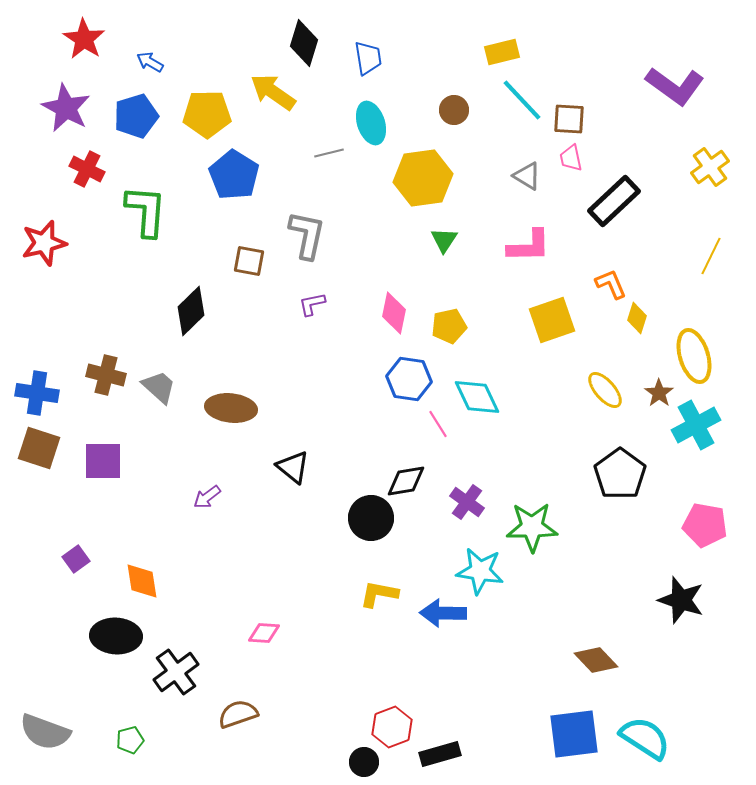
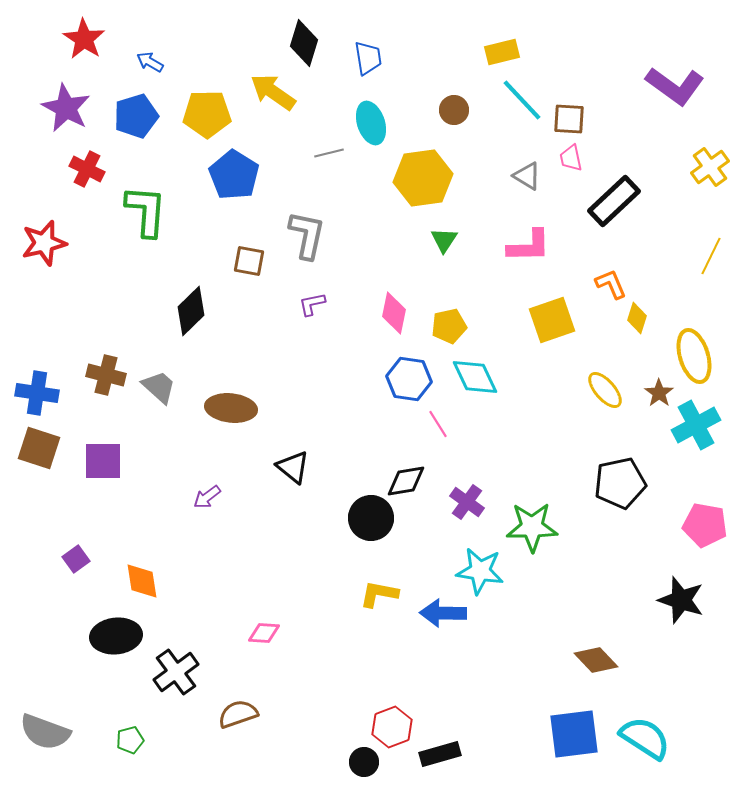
cyan diamond at (477, 397): moved 2 px left, 20 px up
black pentagon at (620, 474): moved 9 px down; rotated 24 degrees clockwise
black ellipse at (116, 636): rotated 9 degrees counterclockwise
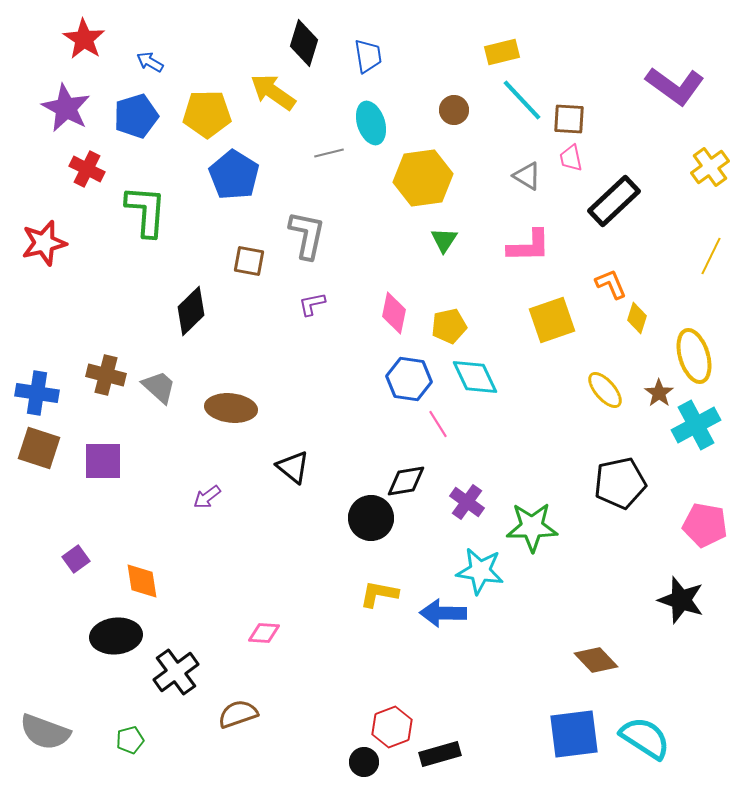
blue trapezoid at (368, 58): moved 2 px up
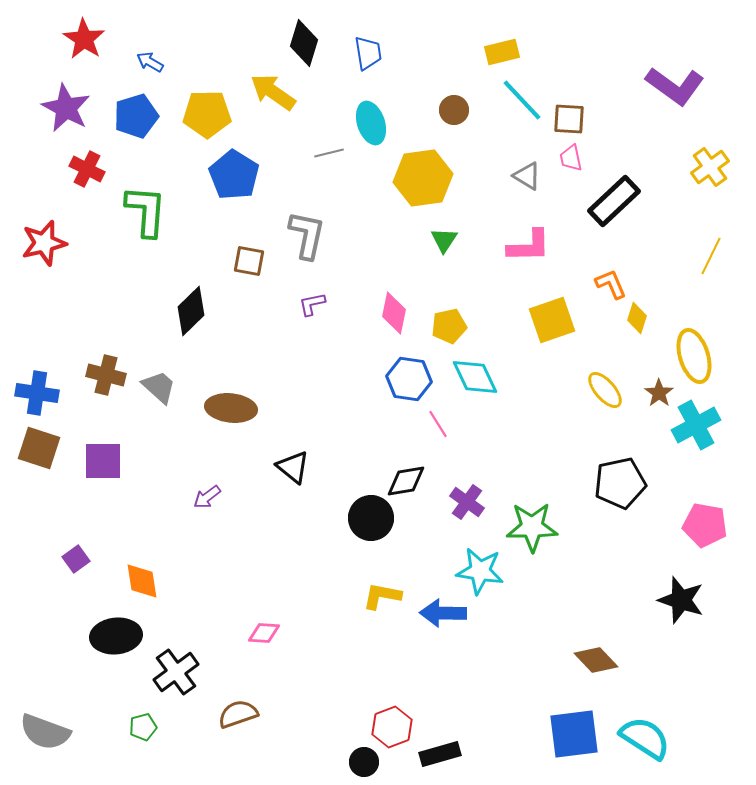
blue trapezoid at (368, 56): moved 3 px up
yellow L-shape at (379, 594): moved 3 px right, 2 px down
green pentagon at (130, 740): moved 13 px right, 13 px up
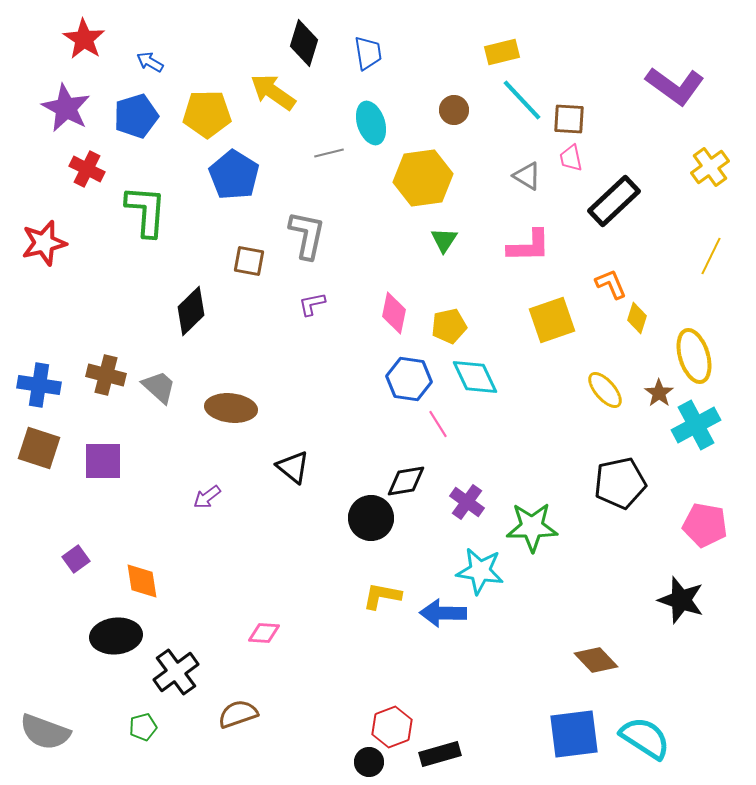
blue cross at (37, 393): moved 2 px right, 8 px up
black circle at (364, 762): moved 5 px right
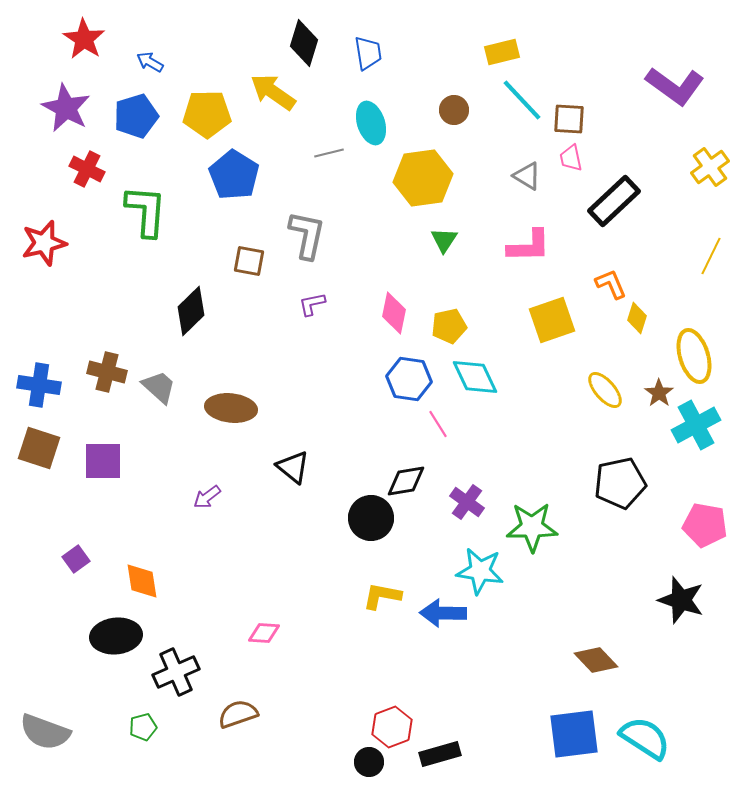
brown cross at (106, 375): moved 1 px right, 3 px up
black cross at (176, 672): rotated 12 degrees clockwise
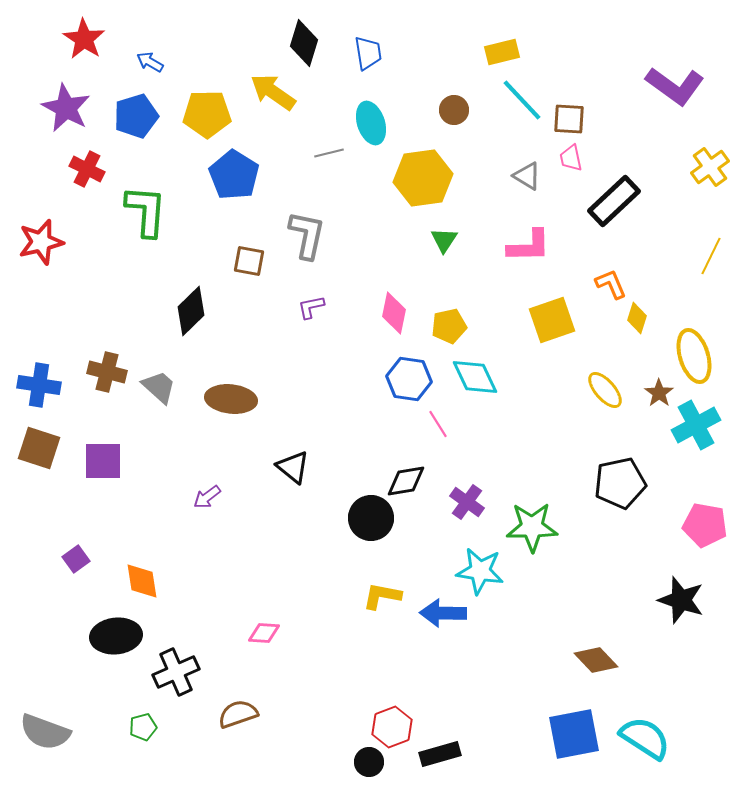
red star at (44, 243): moved 3 px left, 1 px up
purple L-shape at (312, 304): moved 1 px left, 3 px down
brown ellipse at (231, 408): moved 9 px up
blue square at (574, 734): rotated 4 degrees counterclockwise
